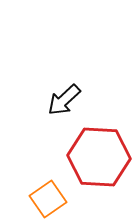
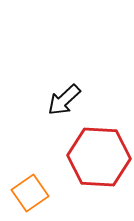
orange square: moved 18 px left, 6 px up
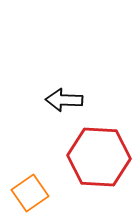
black arrow: rotated 45 degrees clockwise
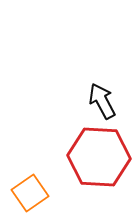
black arrow: moved 38 px right, 1 px down; rotated 60 degrees clockwise
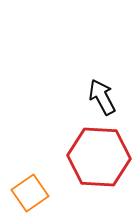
black arrow: moved 4 px up
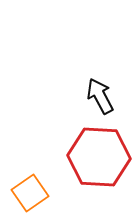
black arrow: moved 2 px left, 1 px up
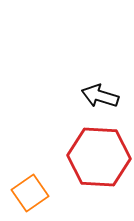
black arrow: rotated 45 degrees counterclockwise
